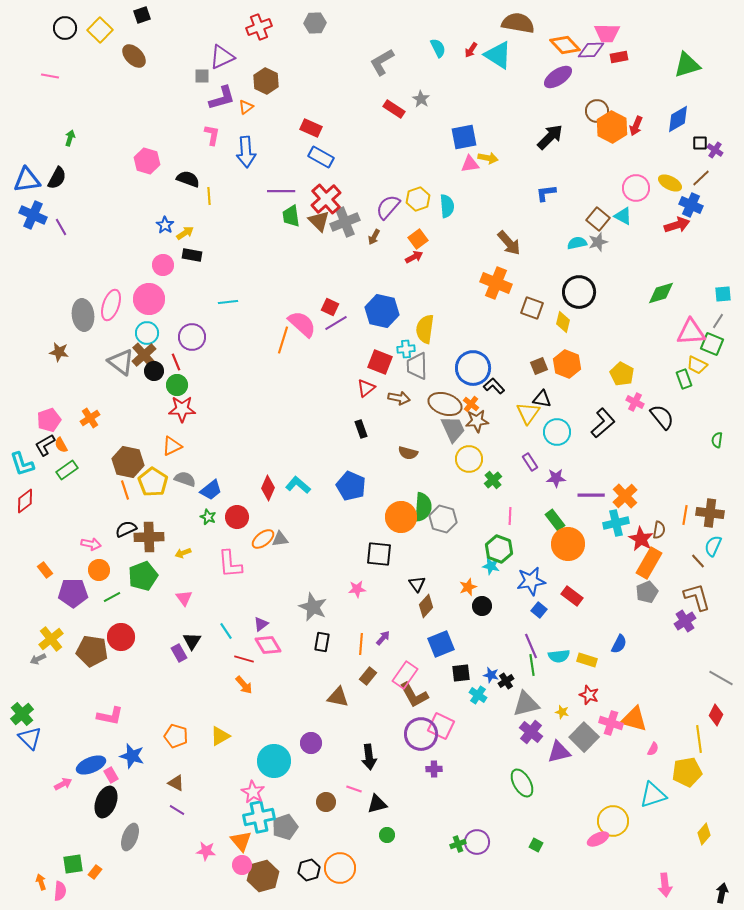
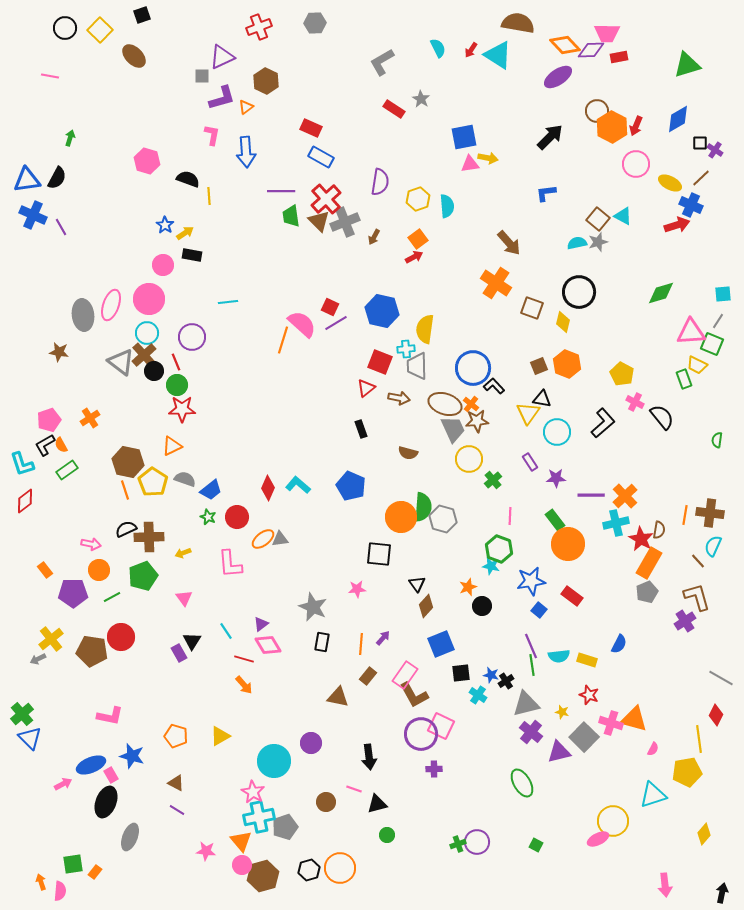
pink circle at (636, 188): moved 24 px up
purple semicircle at (388, 207): moved 8 px left, 25 px up; rotated 148 degrees clockwise
orange cross at (496, 283): rotated 12 degrees clockwise
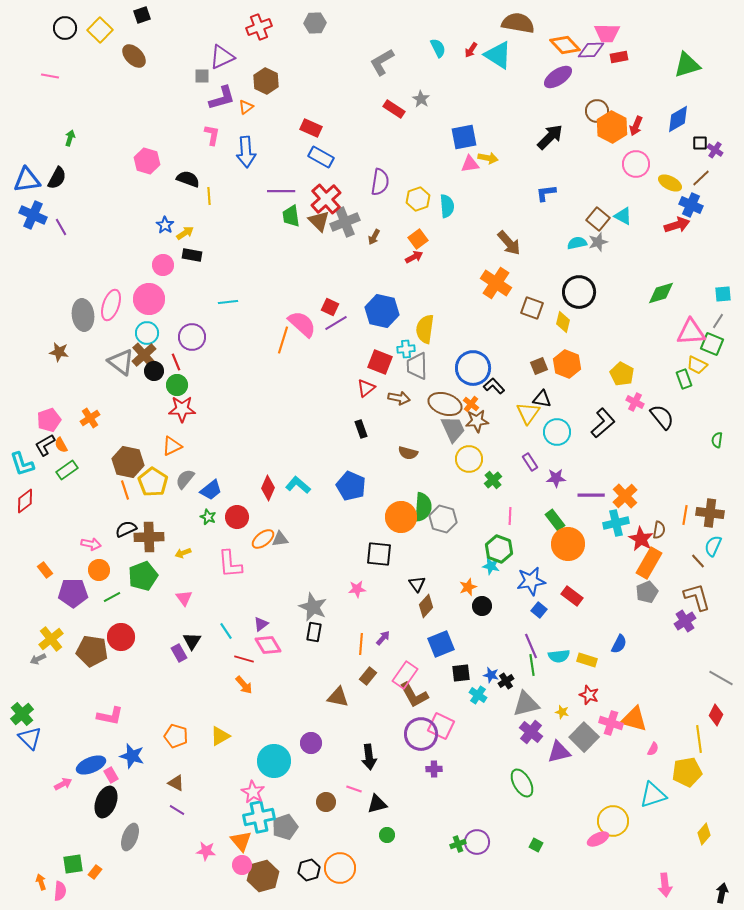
gray semicircle at (185, 479): rotated 70 degrees counterclockwise
black rectangle at (322, 642): moved 8 px left, 10 px up
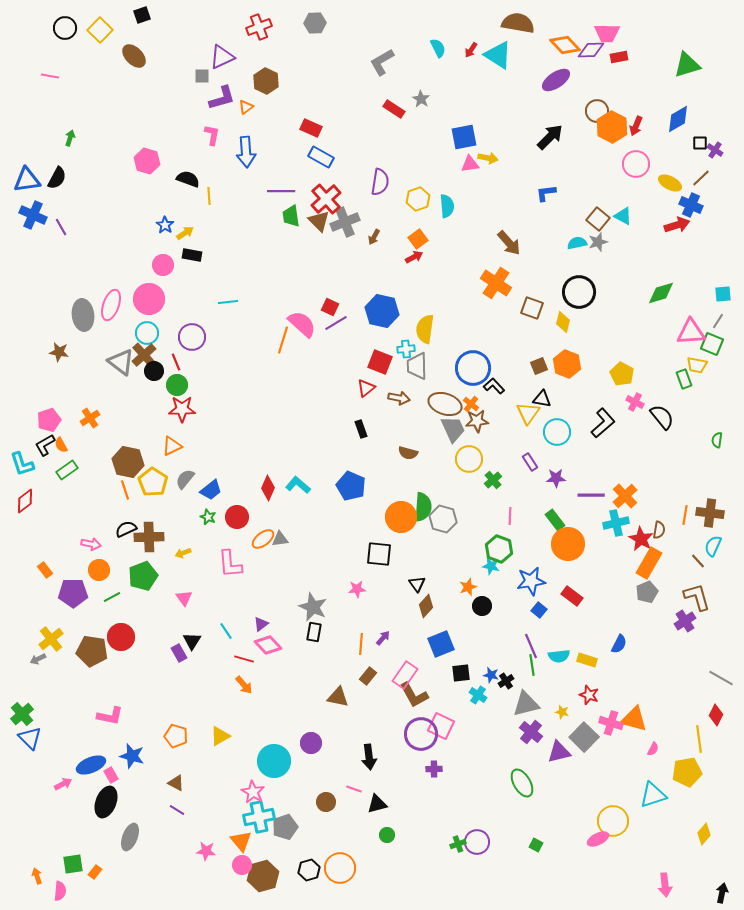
purple ellipse at (558, 77): moved 2 px left, 3 px down
yellow trapezoid at (697, 365): rotated 15 degrees counterclockwise
pink diamond at (268, 645): rotated 12 degrees counterclockwise
orange arrow at (41, 882): moved 4 px left, 6 px up
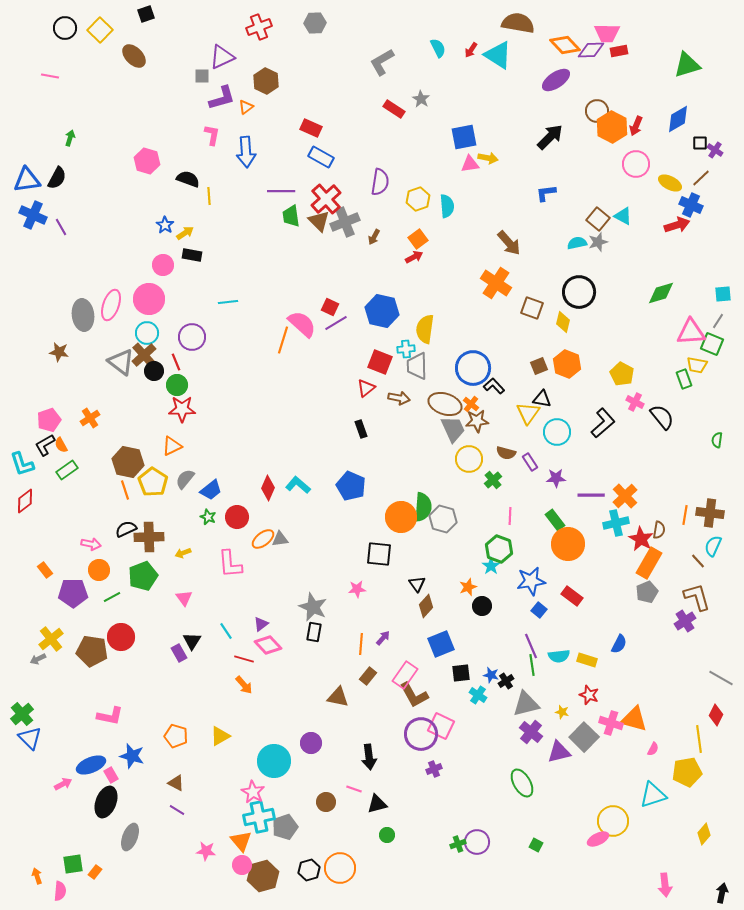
black square at (142, 15): moved 4 px right, 1 px up
red rectangle at (619, 57): moved 6 px up
brown semicircle at (408, 453): moved 98 px right
cyan star at (491, 566): rotated 24 degrees clockwise
purple cross at (434, 769): rotated 21 degrees counterclockwise
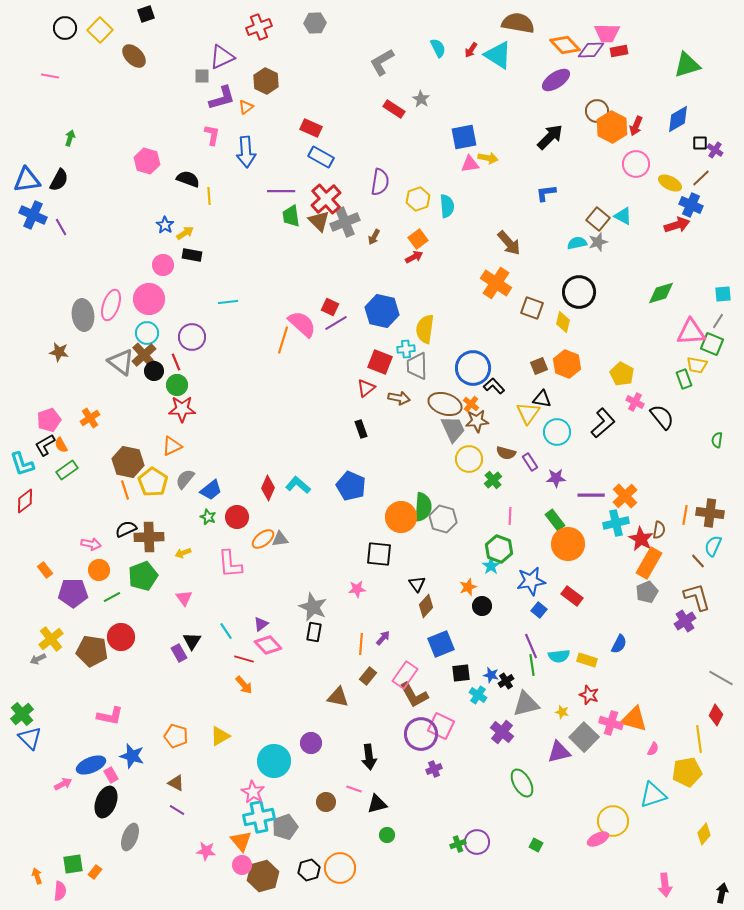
black semicircle at (57, 178): moved 2 px right, 2 px down
purple cross at (531, 732): moved 29 px left
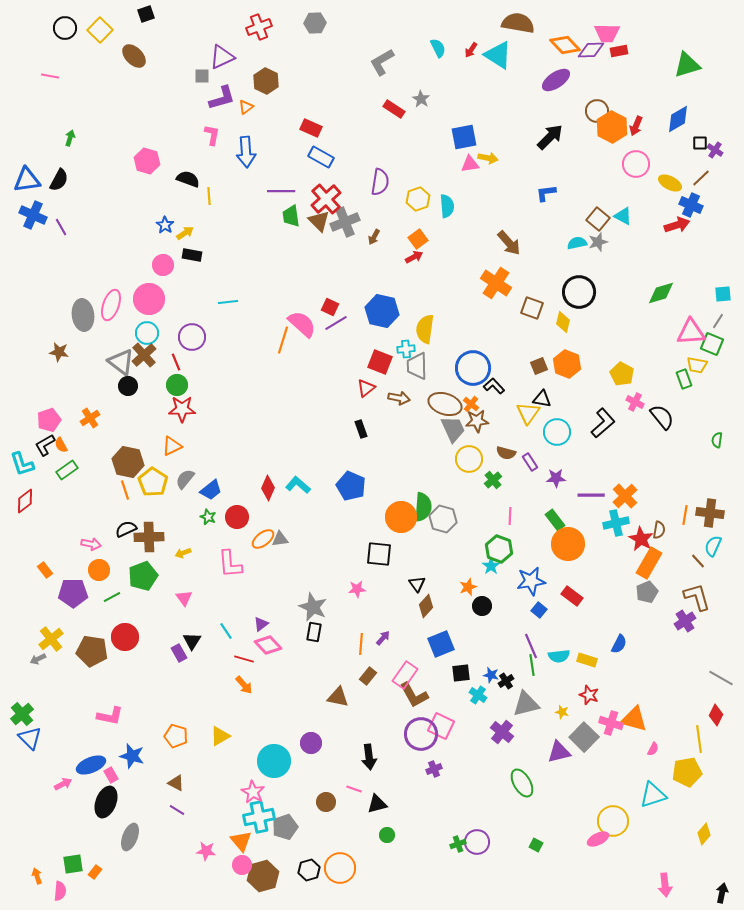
black circle at (154, 371): moved 26 px left, 15 px down
red circle at (121, 637): moved 4 px right
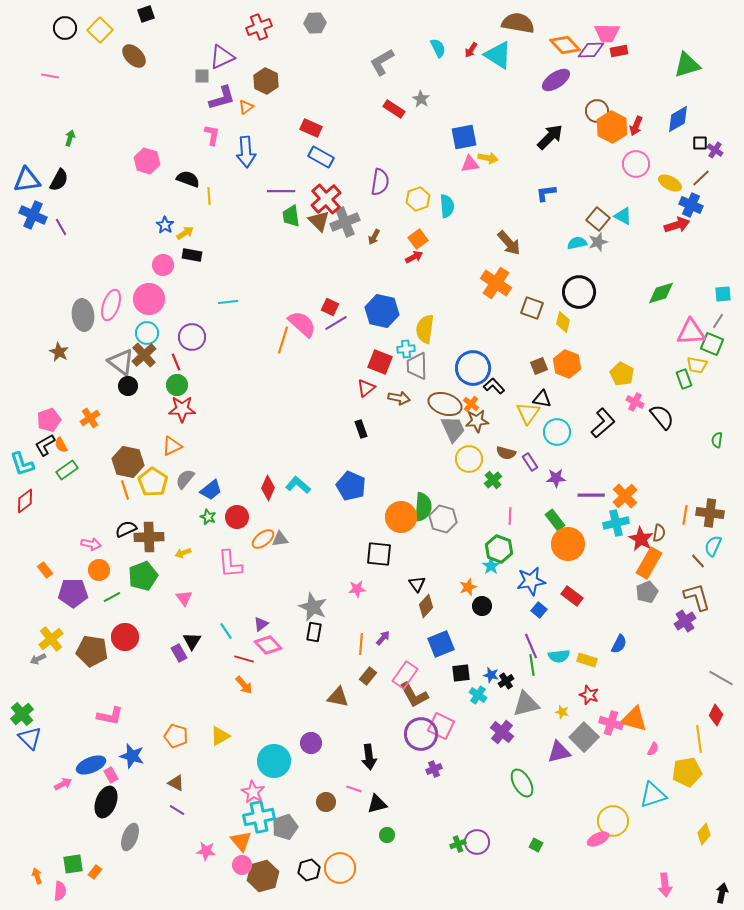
brown star at (59, 352): rotated 18 degrees clockwise
brown semicircle at (659, 530): moved 3 px down
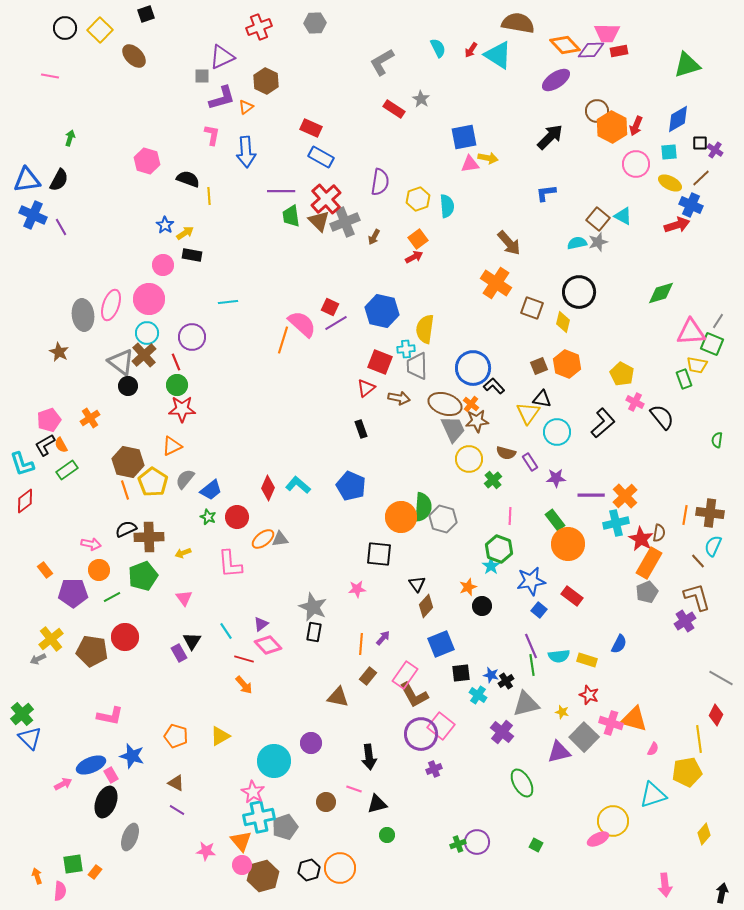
cyan square at (723, 294): moved 54 px left, 142 px up
pink square at (441, 726): rotated 12 degrees clockwise
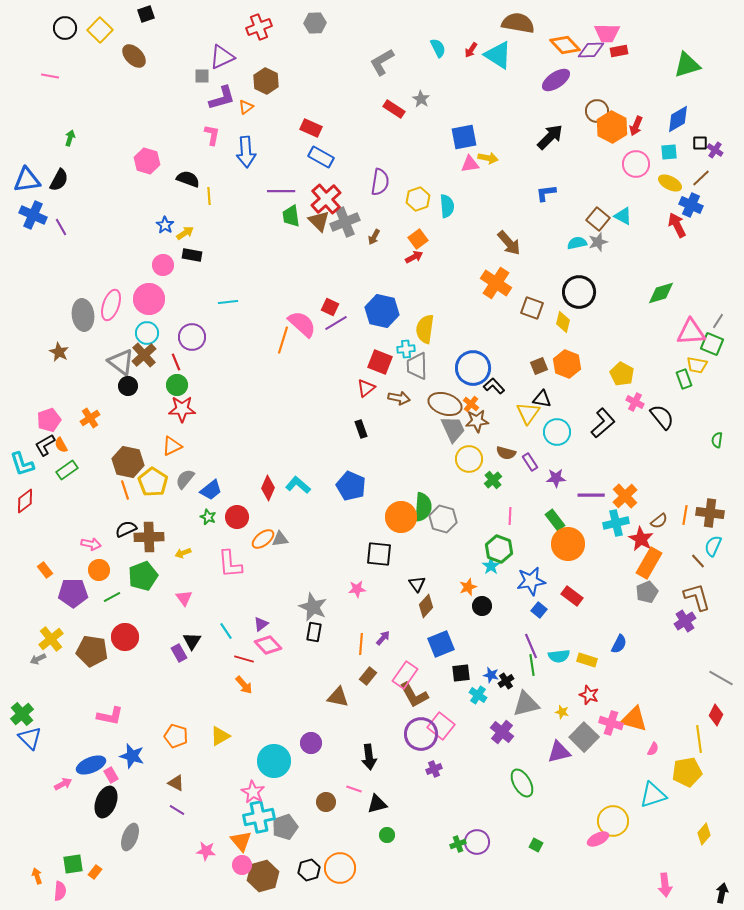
red arrow at (677, 225): rotated 100 degrees counterclockwise
brown semicircle at (659, 533): moved 12 px up; rotated 42 degrees clockwise
